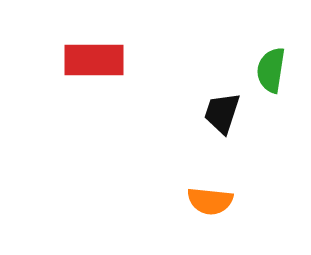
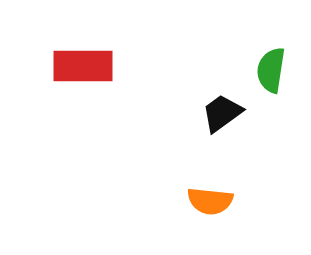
red rectangle: moved 11 px left, 6 px down
black trapezoid: rotated 36 degrees clockwise
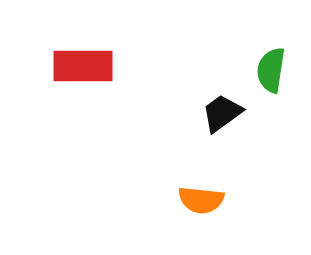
orange semicircle: moved 9 px left, 1 px up
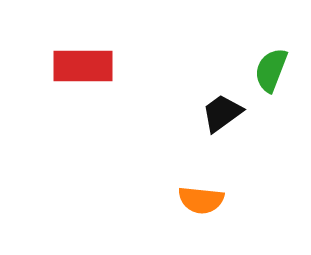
green semicircle: rotated 12 degrees clockwise
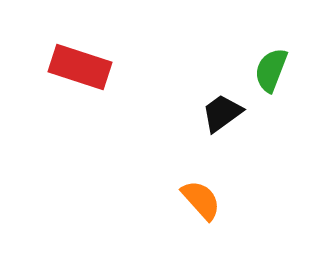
red rectangle: moved 3 px left, 1 px down; rotated 18 degrees clockwise
orange semicircle: rotated 138 degrees counterclockwise
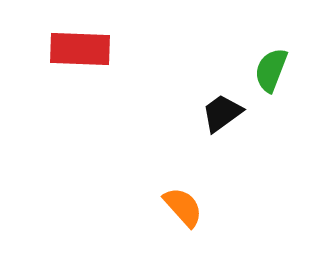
red rectangle: moved 18 px up; rotated 16 degrees counterclockwise
orange semicircle: moved 18 px left, 7 px down
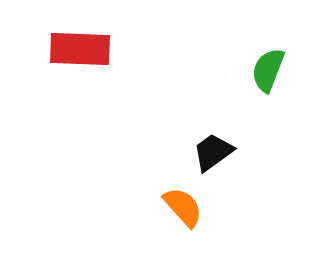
green semicircle: moved 3 px left
black trapezoid: moved 9 px left, 39 px down
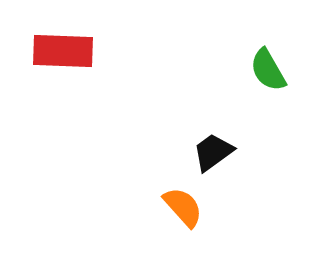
red rectangle: moved 17 px left, 2 px down
green semicircle: rotated 51 degrees counterclockwise
